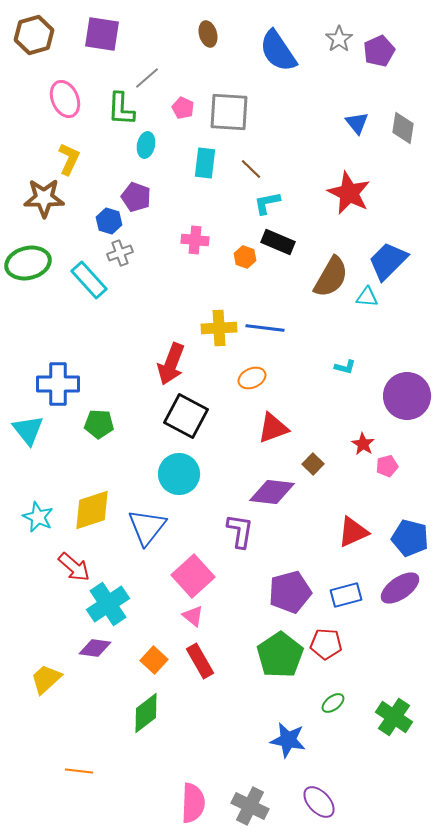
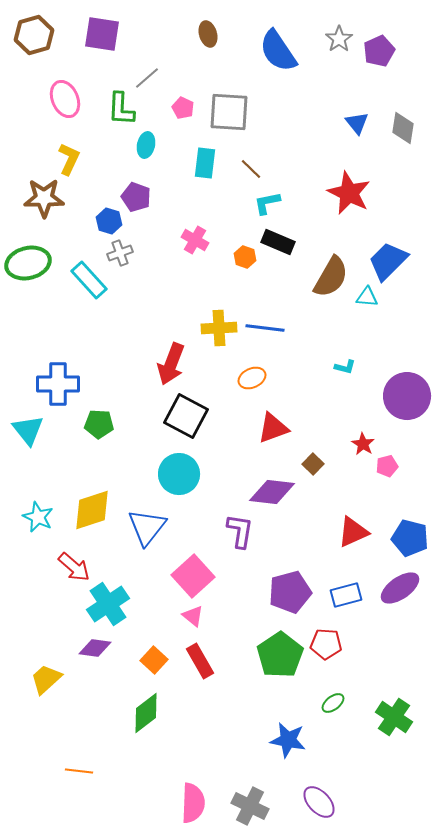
pink cross at (195, 240): rotated 24 degrees clockwise
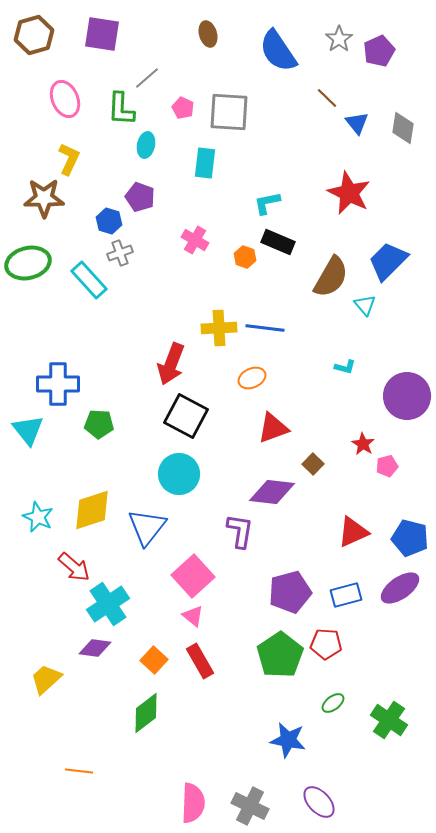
brown line at (251, 169): moved 76 px right, 71 px up
purple pentagon at (136, 197): moved 4 px right
cyan triangle at (367, 297): moved 2 px left, 8 px down; rotated 45 degrees clockwise
green cross at (394, 717): moved 5 px left, 3 px down
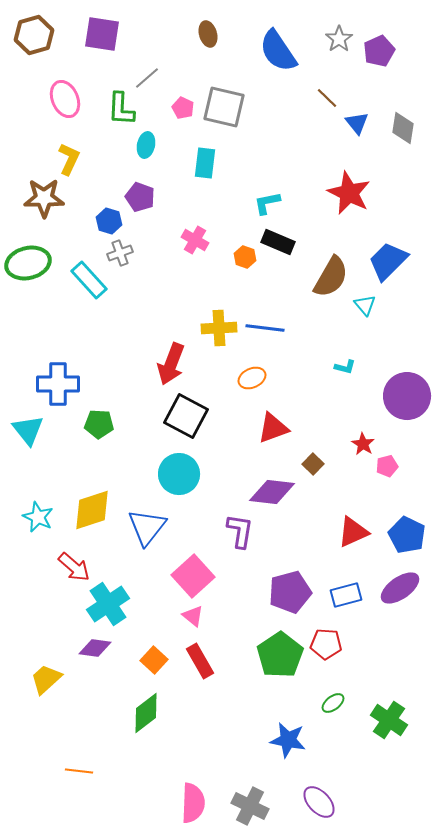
gray square at (229, 112): moved 5 px left, 5 px up; rotated 9 degrees clockwise
blue pentagon at (410, 538): moved 3 px left, 3 px up; rotated 12 degrees clockwise
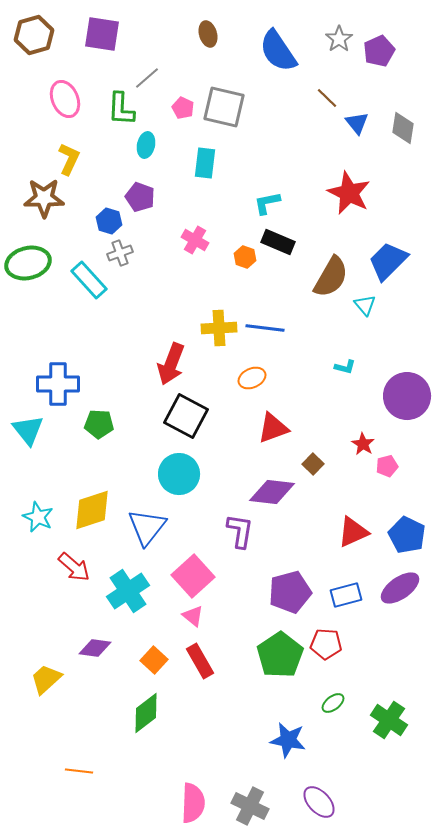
cyan cross at (108, 604): moved 20 px right, 13 px up
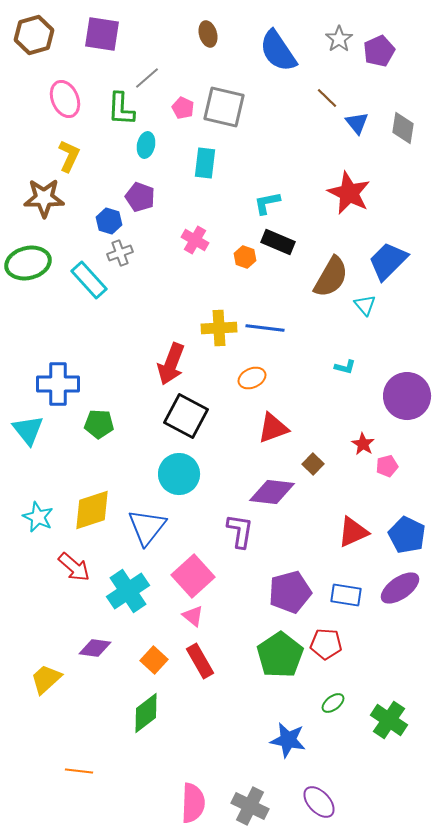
yellow L-shape at (69, 159): moved 3 px up
blue rectangle at (346, 595): rotated 24 degrees clockwise
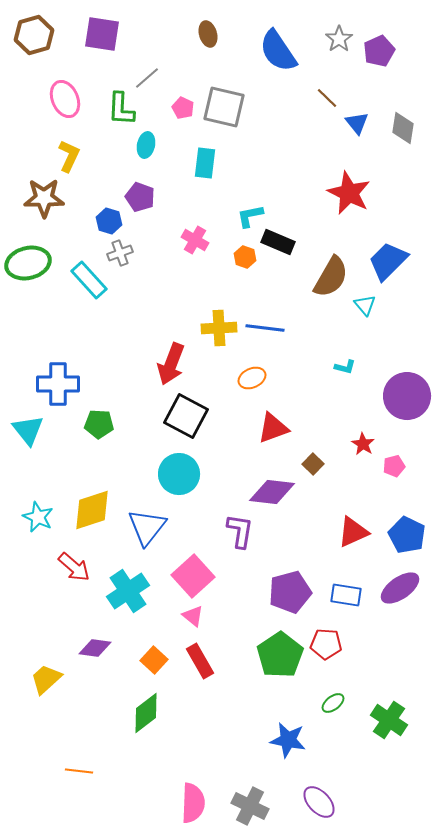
cyan L-shape at (267, 203): moved 17 px left, 13 px down
pink pentagon at (387, 466): moved 7 px right
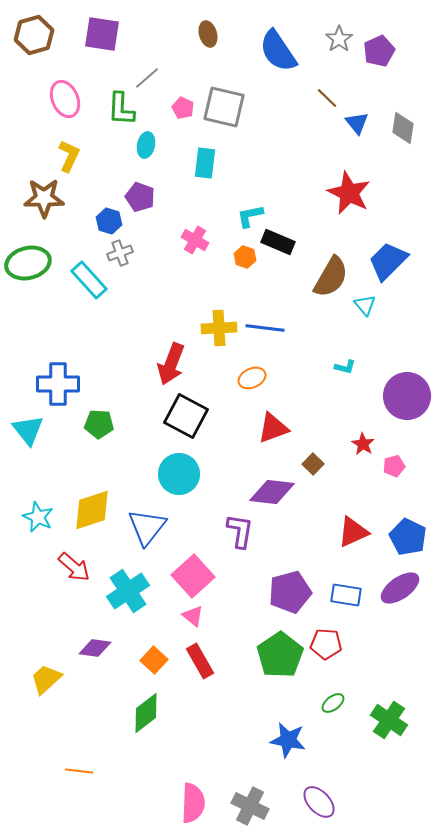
blue pentagon at (407, 535): moved 1 px right, 2 px down
